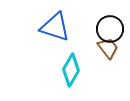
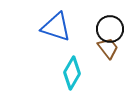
blue triangle: moved 1 px right
cyan diamond: moved 1 px right, 3 px down
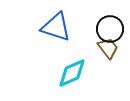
cyan diamond: rotated 36 degrees clockwise
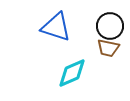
black circle: moved 3 px up
brown trapezoid: rotated 140 degrees clockwise
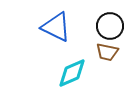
blue triangle: rotated 8 degrees clockwise
brown trapezoid: moved 1 px left, 4 px down
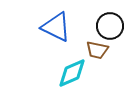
brown trapezoid: moved 10 px left, 2 px up
